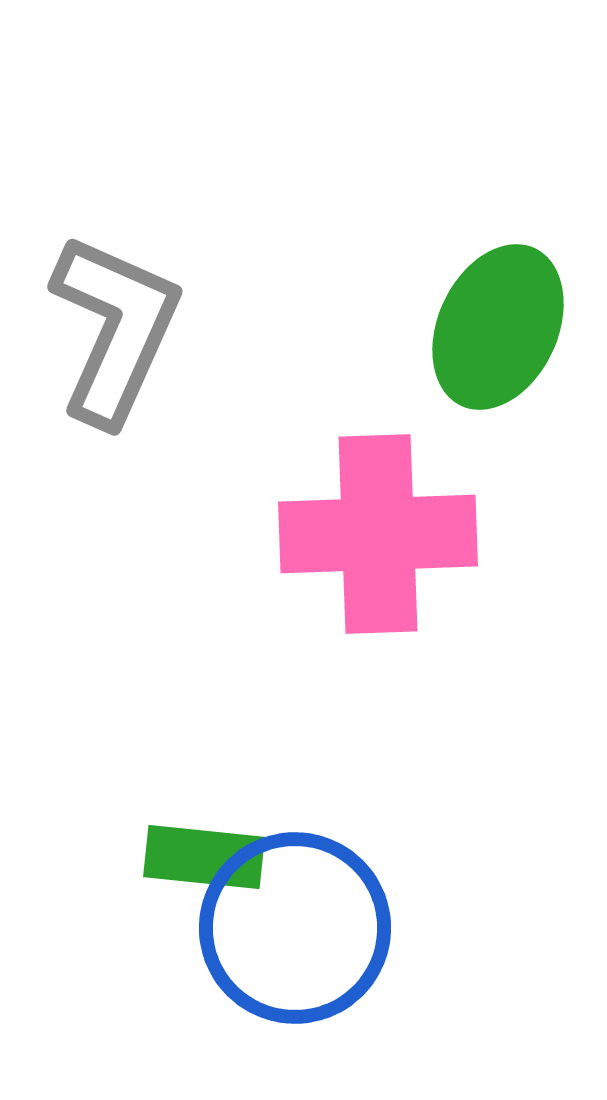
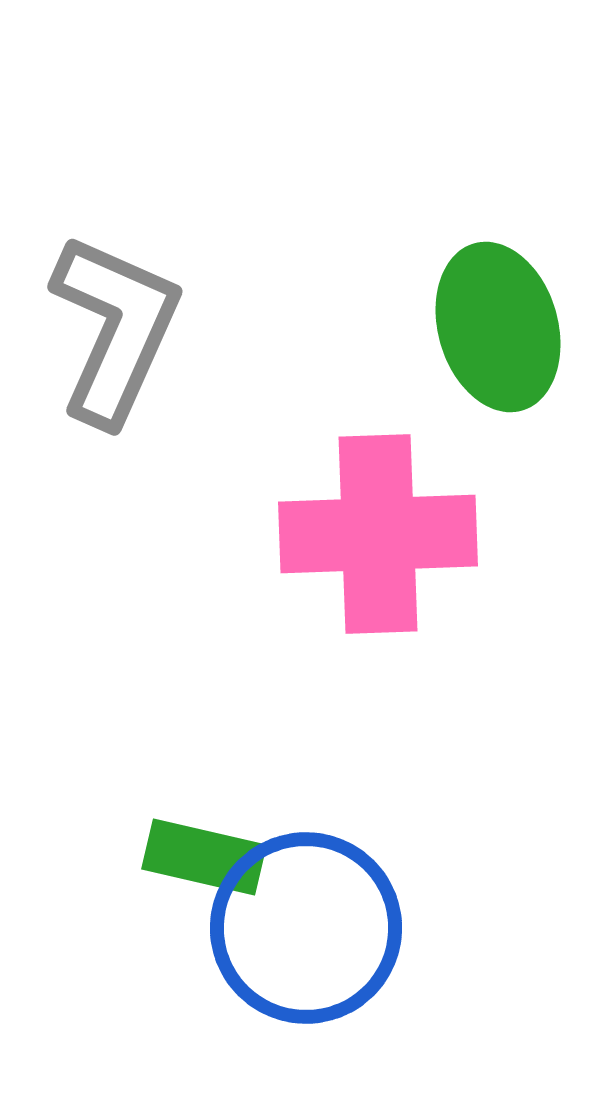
green ellipse: rotated 41 degrees counterclockwise
green rectangle: rotated 7 degrees clockwise
blue circle: moved 11 px right
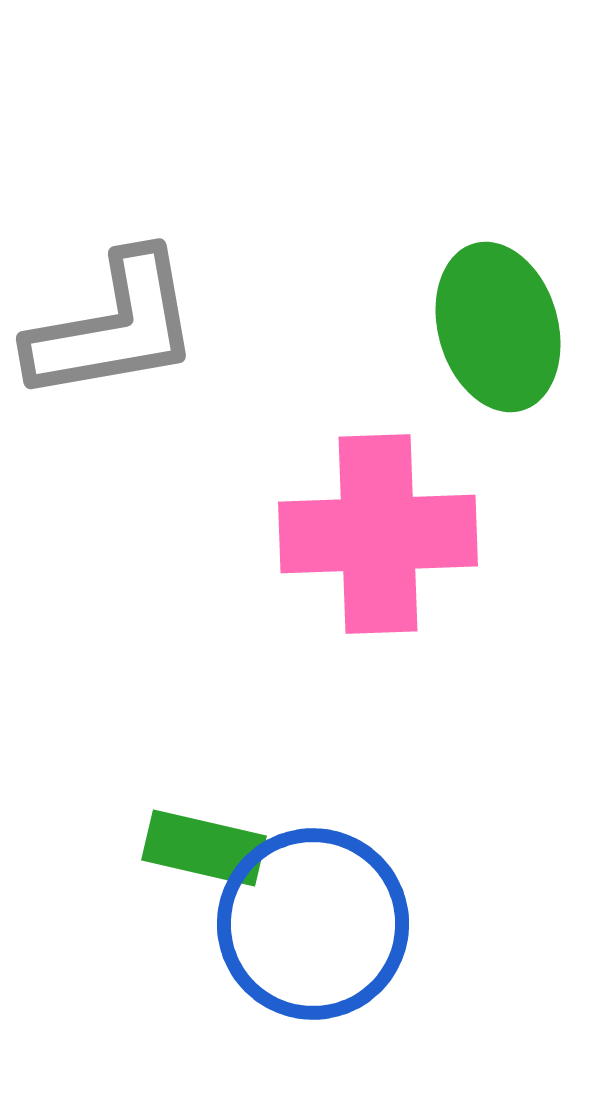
gray L-shape: moved 1 px left, 2 px up; rotated 56 degrees clockwise
green rectangle: moved 9 px up
blue circle: moved 7 px right, 4 px up
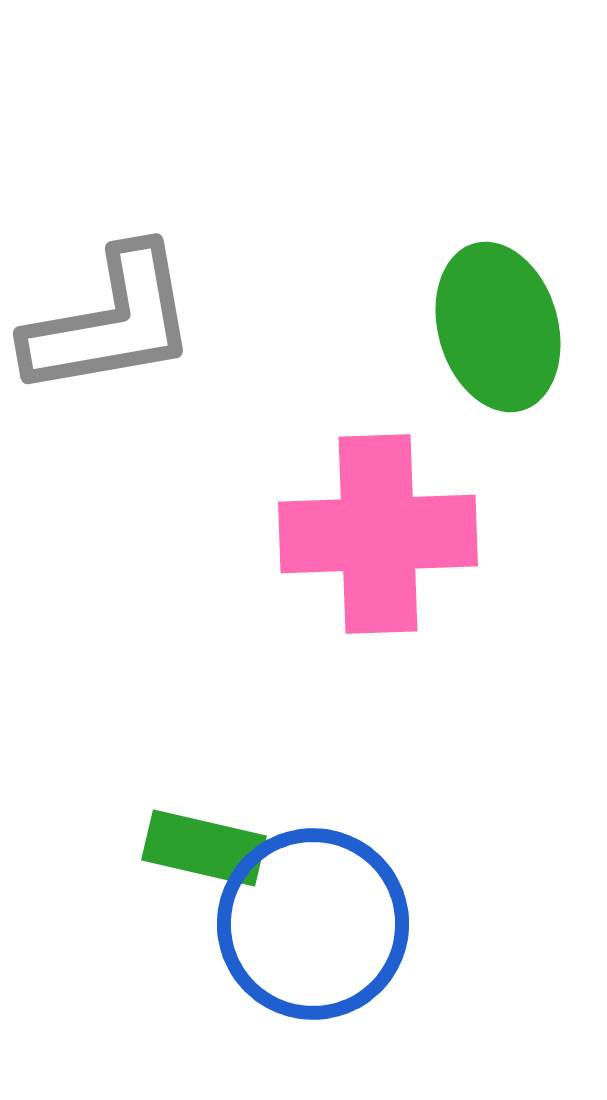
gray L-shape: moved 3 px left, 5 px up
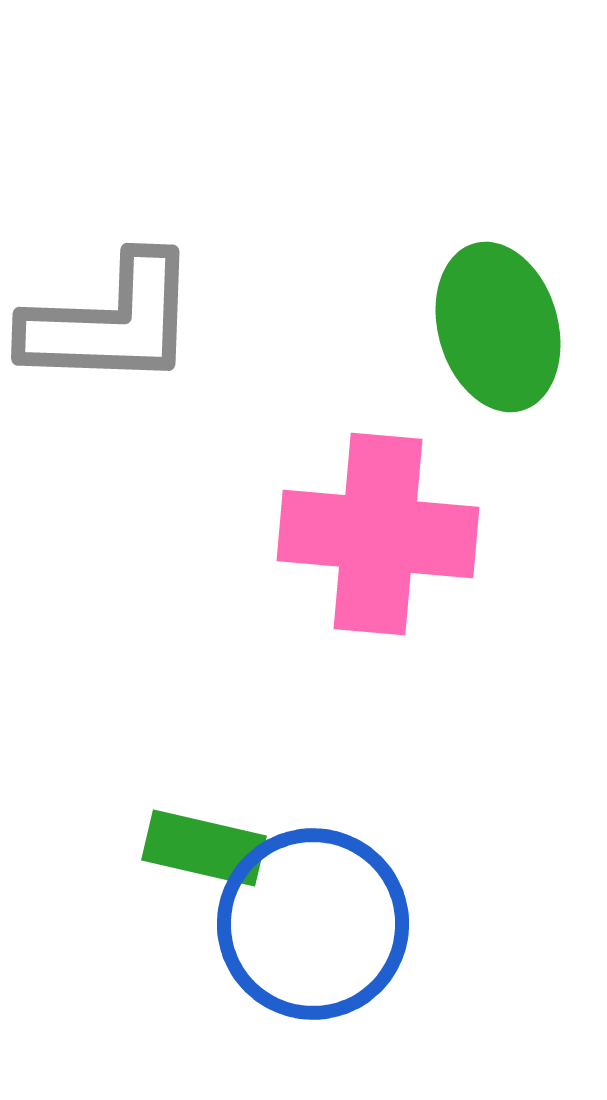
gray L-shape: rotated 12 degrees clockwise
pink cross: rotated 7 degrees clockwise
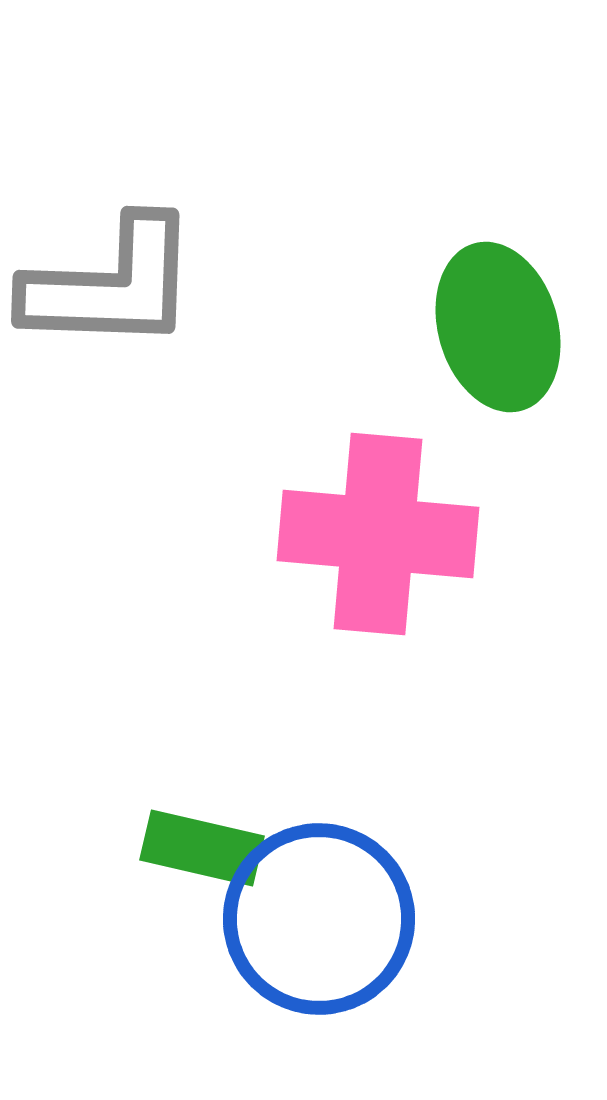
gray L-shape: moved 37 px up
green rectangle: moved 2 px left
blue circle: moved 6 px right, 5 px up
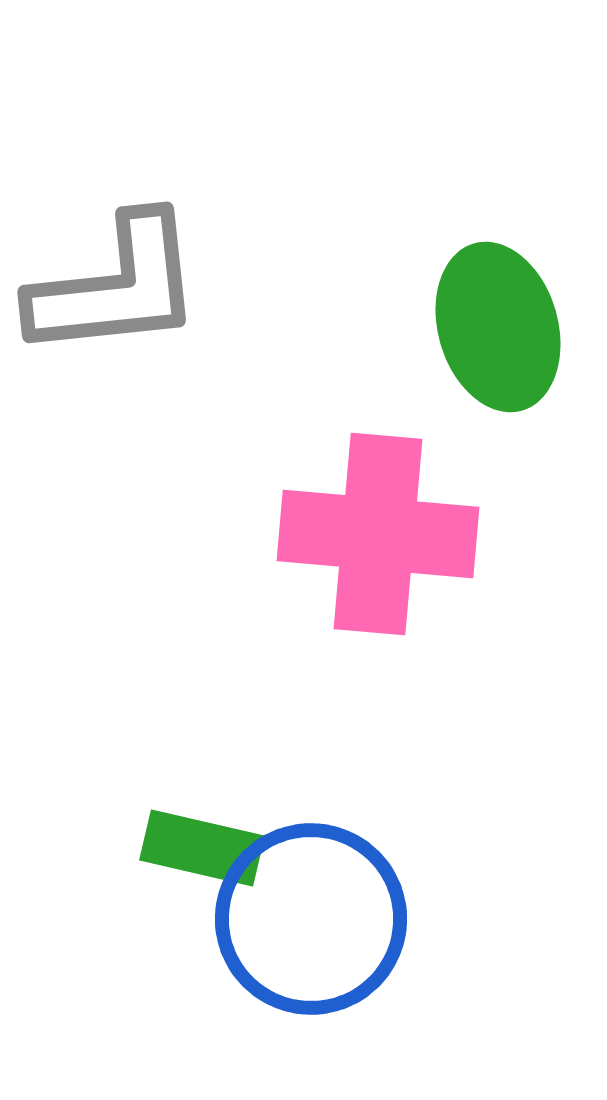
gray L-shape: moved 5 px right, 2 px down; rotated 8 degrees counterclockwise
blue circle: moved 8 px left
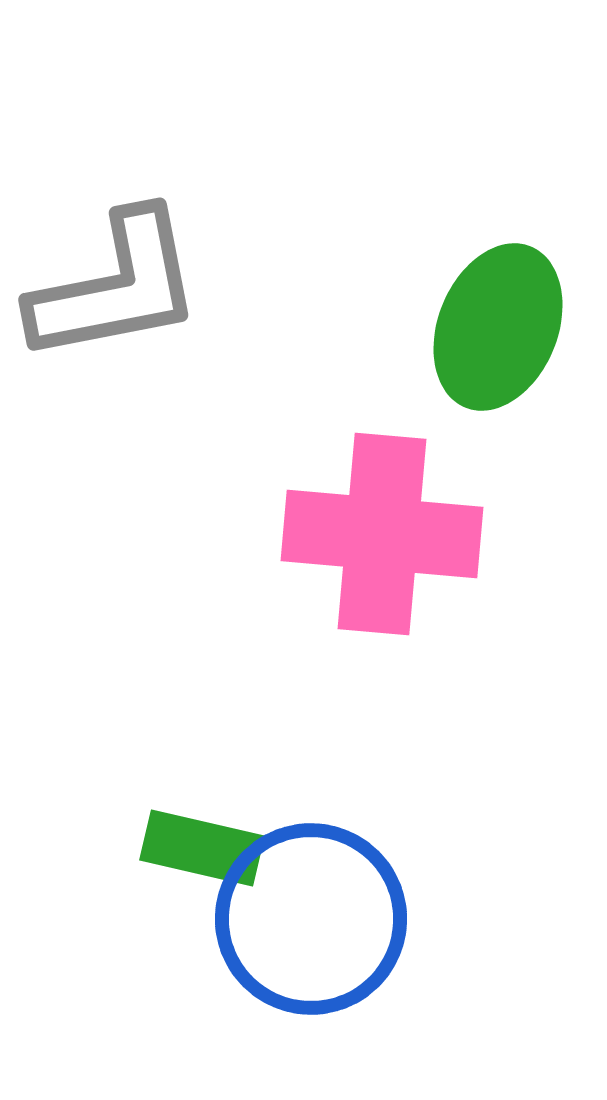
gray L-shape: rotated 5 degrees counterclockwise
green ellipse: rotated 38 degrees clockwise
pink cross: moved 4 px right
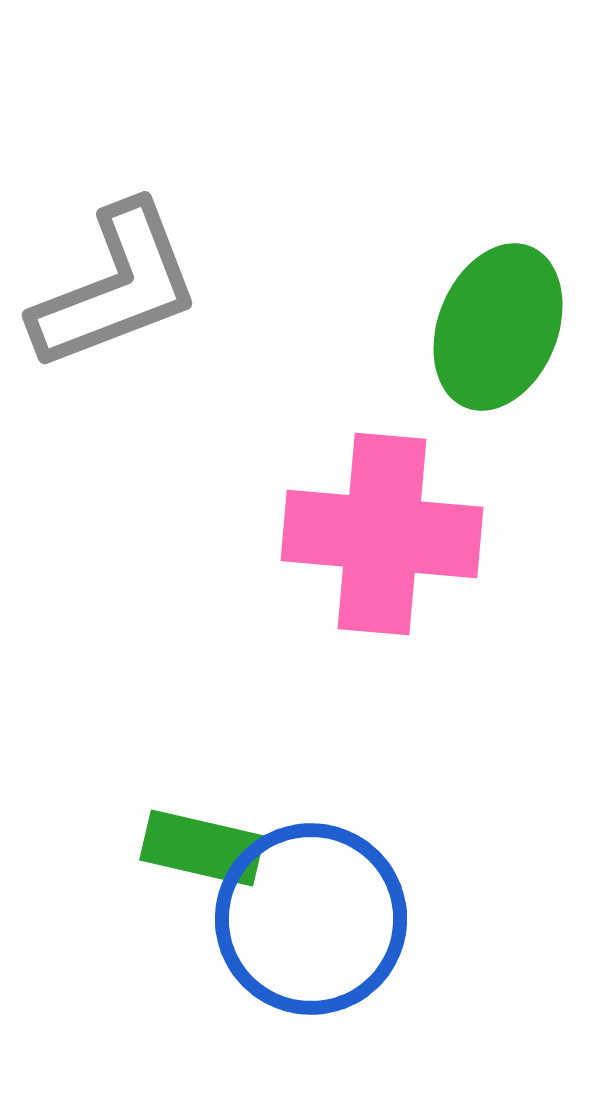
gray L-shape: rotated 10 degrees counterclockwise
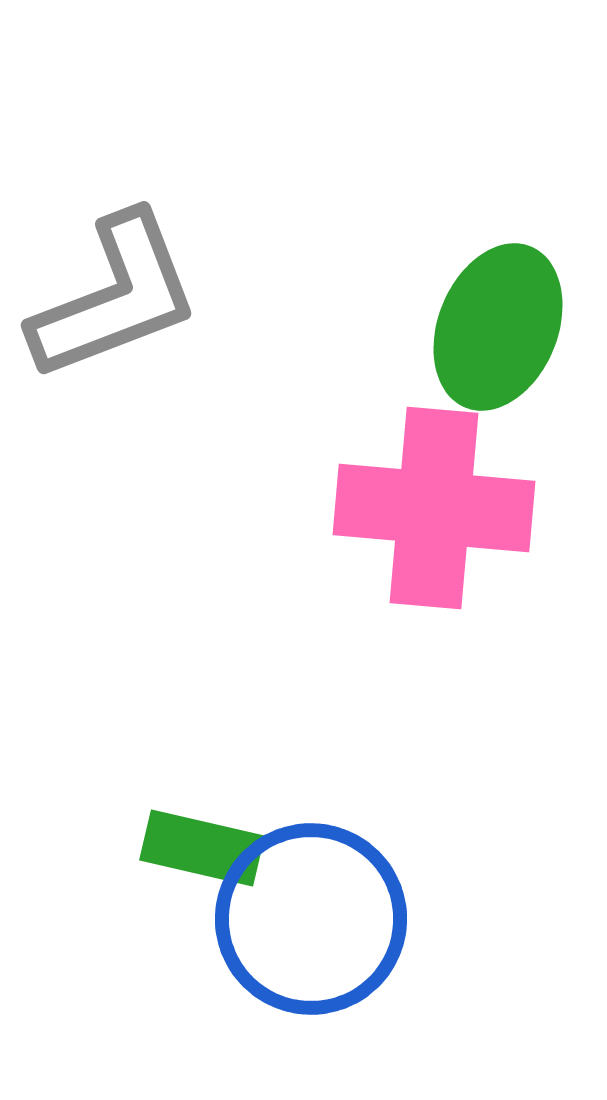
gray L-shape: moved 1 px left, 10 px down
pink cross: moved 52 px right, 26 px up
